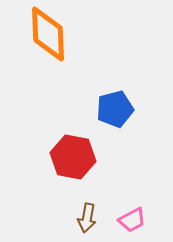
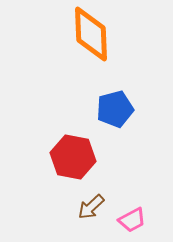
orange diamond: moved 43 px right
brown arrow: moved 4 px right, 11 px up; rotated 36 degrees clockwise
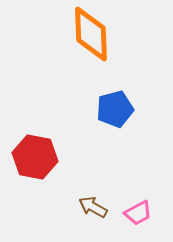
red hexagon: moved 38 px left
brown arrow: moved 2 px right; rotated 72 degrees clockwise
pink trapezoid: moved 6 px right, 7 px up
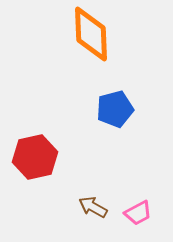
red hexagon: rotated 24 degrees counterclockwise
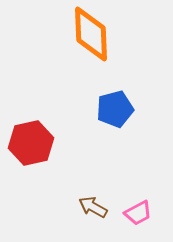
red hexagon: moved 4 px left, 14 px up
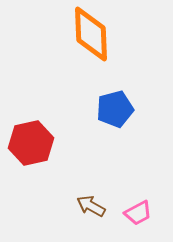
brown arrow: moved 2 px left, 1 px up
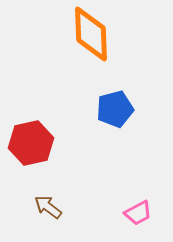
brown arrow: moved 43 px left, 1 px down; rotated 8 degrees clockwise
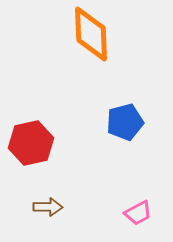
blue pentagon: moved 10 px right, 13 px down
brown arrow: rotated 144 degrees clockwise
